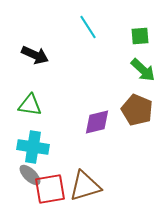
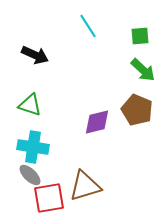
cyan line: moved 1 px up
green triangle: rotated 10 degrees clockwise
red square: moved 1 px left, 9 px down
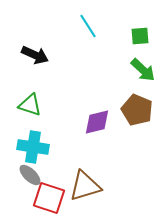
red square: rotated 28 degrees clockwise
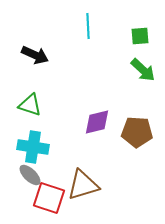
cyan line: rotated 30 degrees clockwise
brown pentagon: moved 22 px down; rotated 20 degrees counterclockwise
brown triangle: moved 2 px left, 1 px up
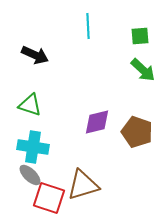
brown pentagon: rotated 16 degrees clockwise
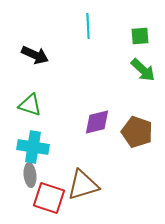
gray ellipse: rotated 40 degrees clockwise
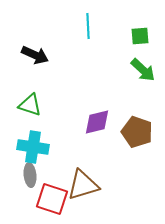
red square: moved 3 px right, 1 px down
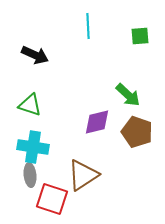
green arrow: moved 15 px left, 25 px down
brown triangle: moved 10 px up; rotated 16 degrees counterclockwise
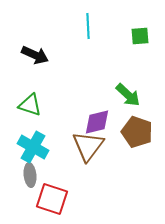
cyan cross: rotated 20 degrees clockwise
brown triangle: moved 5 px right, 29 px up; rotated 20 degrees counterclockwise
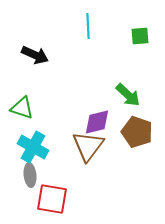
green triangle: moved 8 px left, 3 px down
red square: rotated 8 degrees counterclockwise
